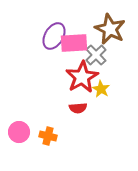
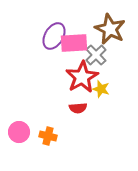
yellow star: rotated 12 degrees counterclockwise
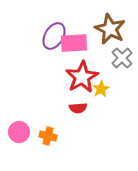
gray cross: moved 26 px right, 3 px down
yellow star: rotated 24 degrees clockwise
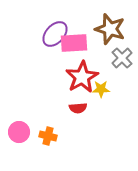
brown star: rotated 8 degrees counterclockwise
purple ellipse: moved 1 px right, 2 px up; rotated 12 degrees clockwise
yellow star: rotated 30 degrees clockwise
